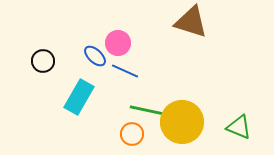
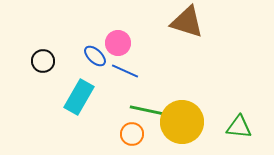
brown triangle: moved 4 px left
green triangle: rotated 16 degrees counterclockwise
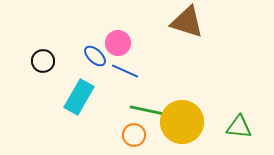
orange circle: moved 2 px right, 1 px down
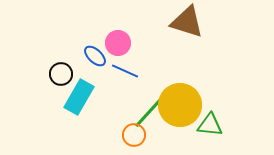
black circle: moved 18 px right, 13 px down
green line: rotated 60 degrees counterclockwise
yellow circle: moved 2 px left, 17 px up
green triangle: moved 29 px left, 2 px up
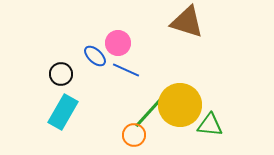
blue line: moved 1 px right, 1 px up
cyan rectangle: moved 16 px left, 15 px down
